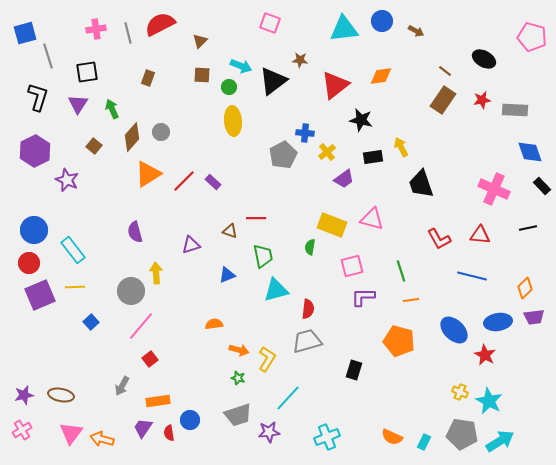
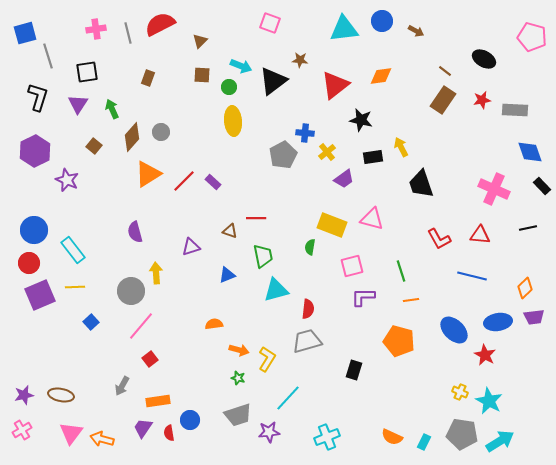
purple triangle at (191, 245): moved 2 px down
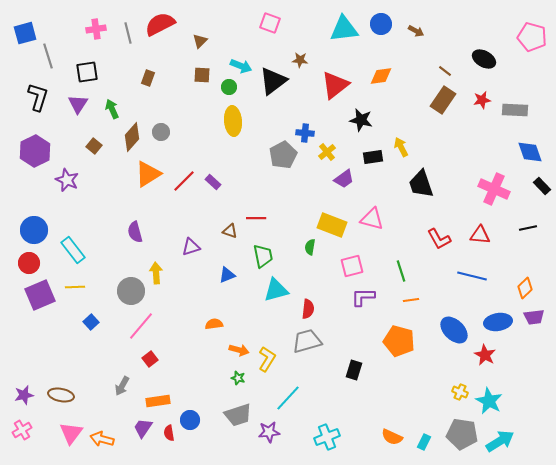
blue circle at (382, 21): moved 1 px left, 3 px down
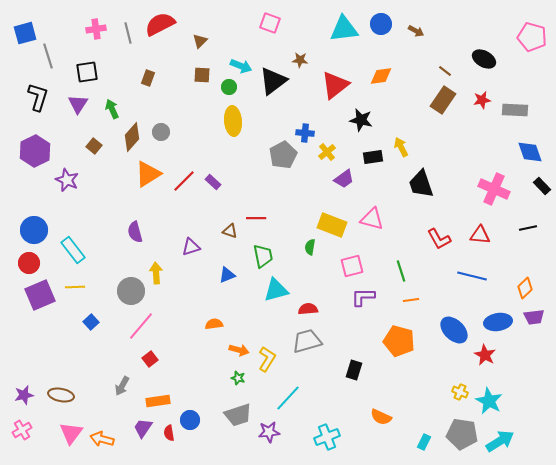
red semicircle at (308, 309): rotated 102 degrees counterclockwise
orange semicircle at (392, 437): moved 11 px left, 20 px up
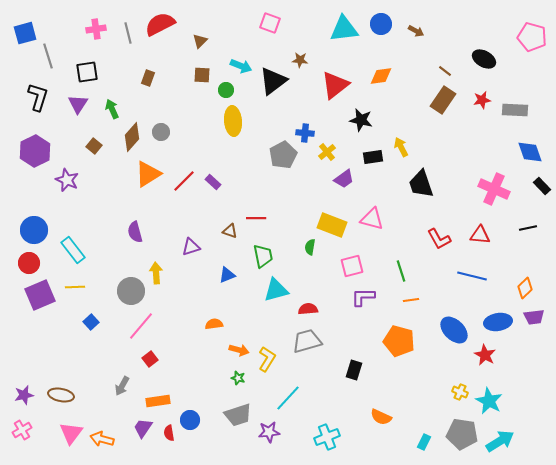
green circle at (229, 87): moved 3 px left, 3 px down
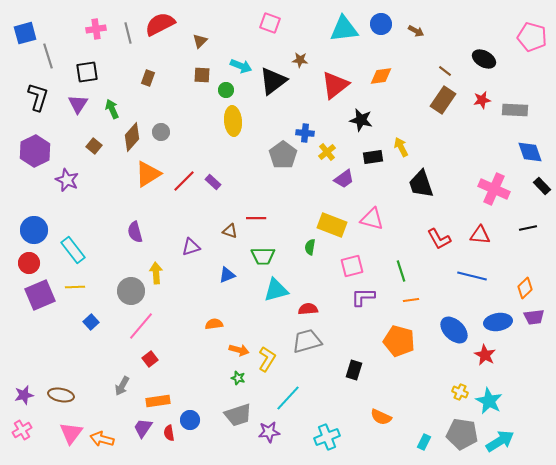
gray pentagon at (283, 155): rotated 8 degrees counterclockwise
green trapezoid at (263, 256): rotated 100 degrees clockwise
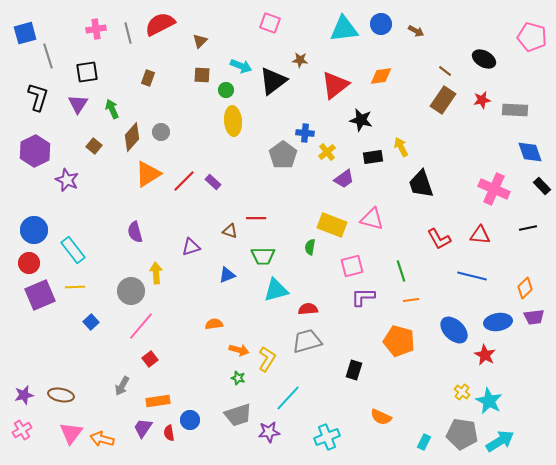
yellow cross at (460, 392): moved 2 px right; rotated 14 degrees clockwise
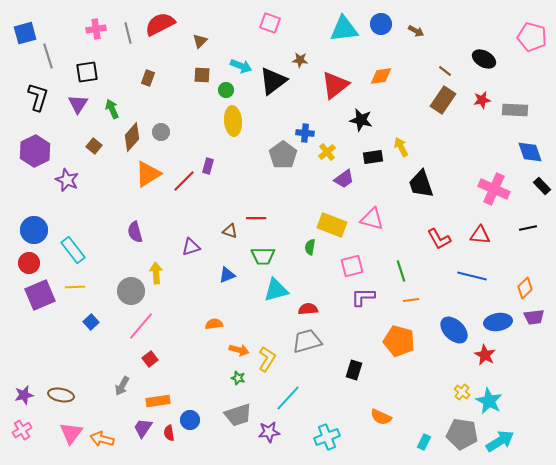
purple rectangle at (213, 182): moved 5 px left, 16 px up; rotated 63 degrees clockwise
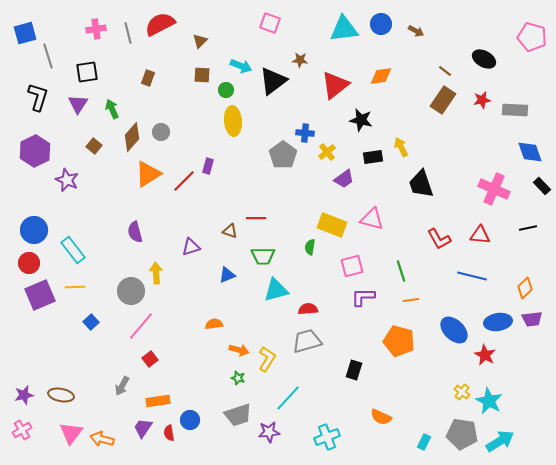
purple trapezoid at (534, 317): moved 2 px left, 2 px down
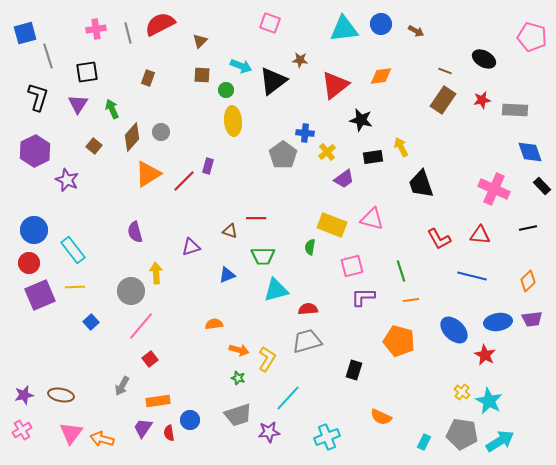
brown line at (445, 71): rotated 16 degrees counterclockwise
orange diamond at (525, 288): moved 3 px right, 7 px up
